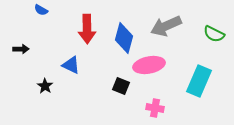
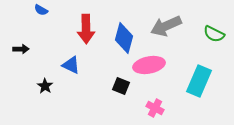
red arrow: moved 1 px left
pink cross: rotated 18 degrees clockwise
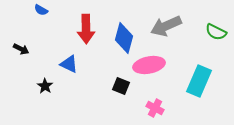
green semicircle: moved 2 px right, 2 px up
black arrow: rotated 28 degrees clockwise
blue triangle: moved 2 px left, 1 px up
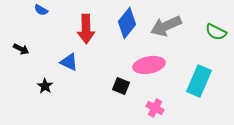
blue diamond: moved 3 px right, 15 px up; rotated 24 degrees clockwise
blue triangle: moved 2 px up
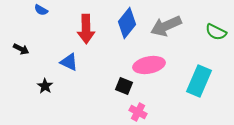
black square: moved 3 px right
pink cross: moved 17 px left, 4 px down
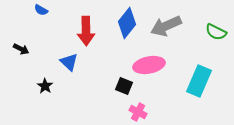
red arrow: moved 2 px down
blue triangle: rotated 18 degrees clockwise
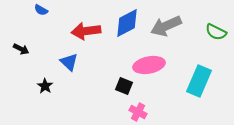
blue diamond: rotated 24 degrees clockwise
red arrow: rotated 84 degrees clockwise
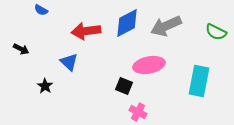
cyan rectangle: rotated 12 degrees counterclockwise
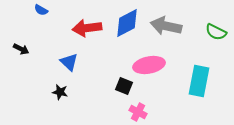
gray arrow: rotated 36 degrees clockwise
red arrow: moved 1 px right, 3 px up
black star: moved 15 px right, 6 px down; rotated 21 degrees counterclockwise
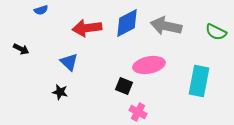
blue semicircle: rotated 48 degrees counterclockwise
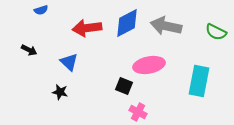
black arrow: moved 8 px right, 1 px down
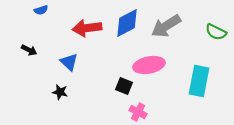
gray arrow: rotated 44 degrees counterclockwise
